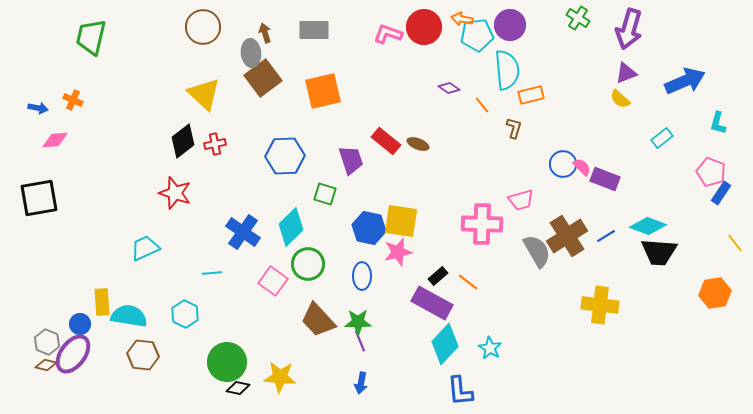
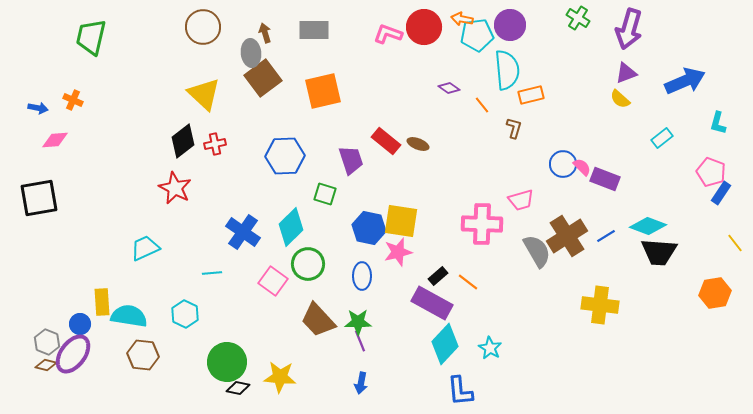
red star at (175, 193): moved 5 px up; rotated 8 degrees clockwise
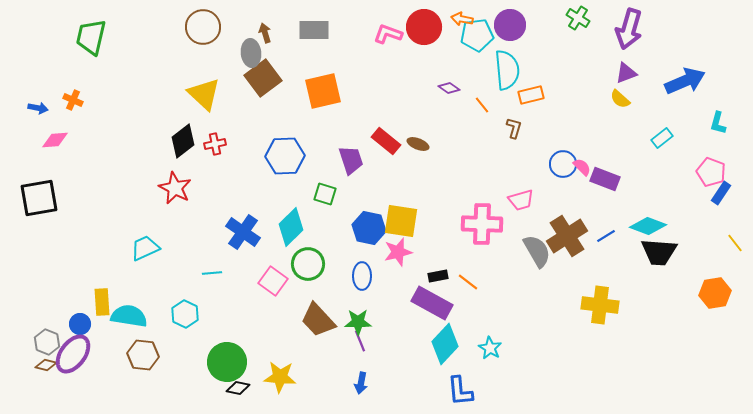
black rectangle at (438, 276): rotated 30 degrees clockwise
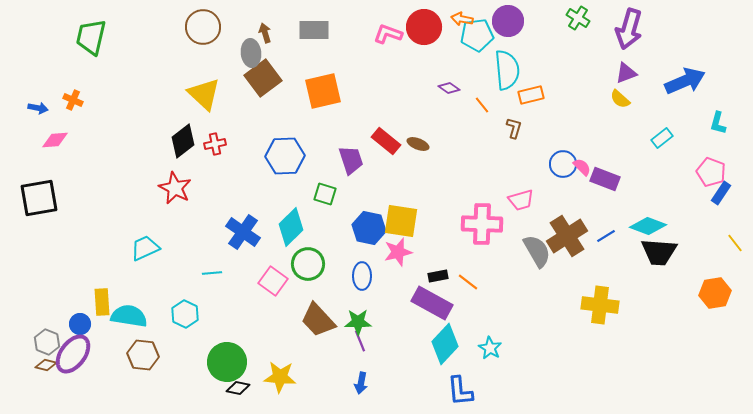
purple circle at (510, 25): moved 2 px left, 4 px up
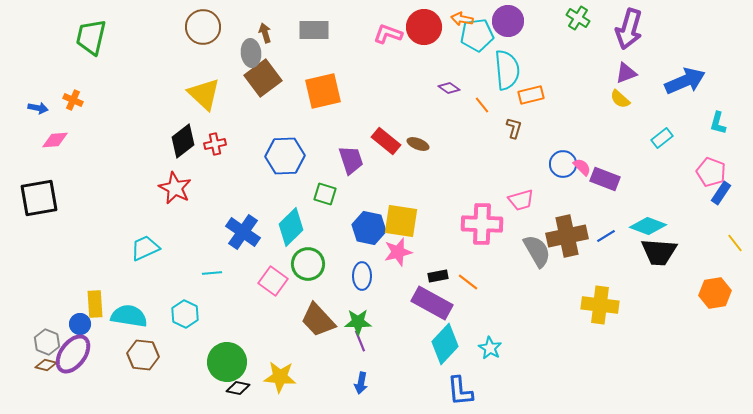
brown cross at (567, 236): rotated 21 degrees clockwise
yellow rectangle at (102, 302): moved 7 px left, 2 px down
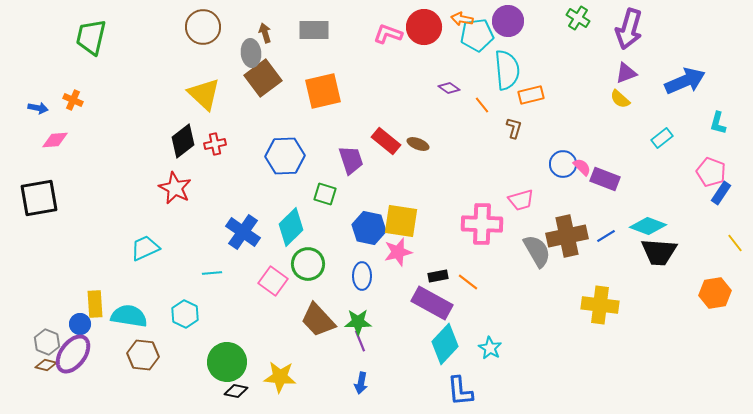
black diamond at (238, 388): moved 2 px left, 3 px down
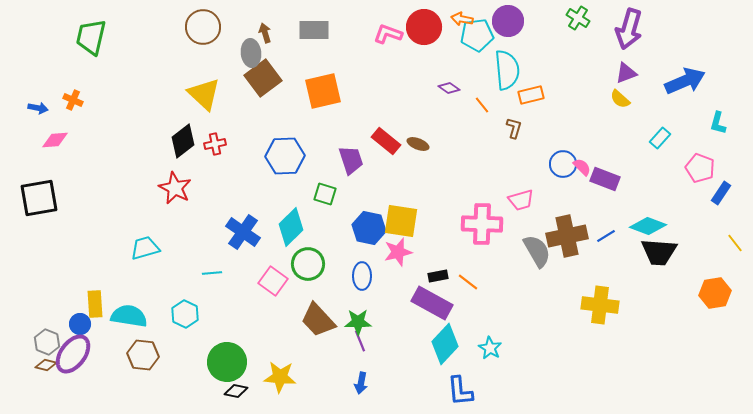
cyan rectangle at (662, 138): moved 2 px left; rotated 10 degrees counterclockwise
pink pentagon at (711, 172): moved 11 px left, 4 px up
cyan trapezoid at (145, 248): rotated 8 degrees clockwise
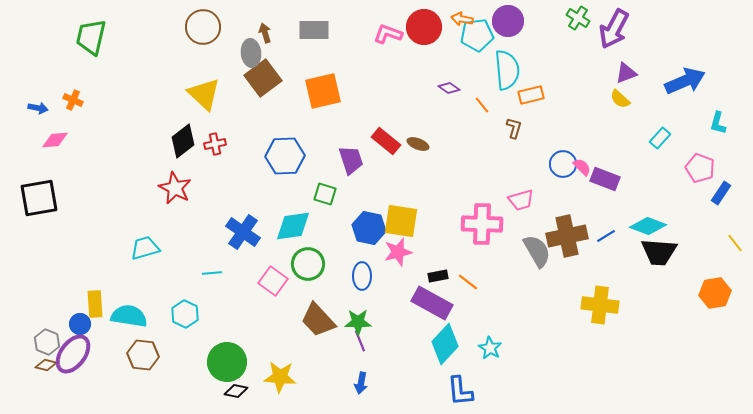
purple arrow at (629, 29): moved 15 px left; rotated 12 degrees clockwise
cyan diamond at (291, 227): moved 2 px right, 1 px up; rotated 36 degrees clockwise
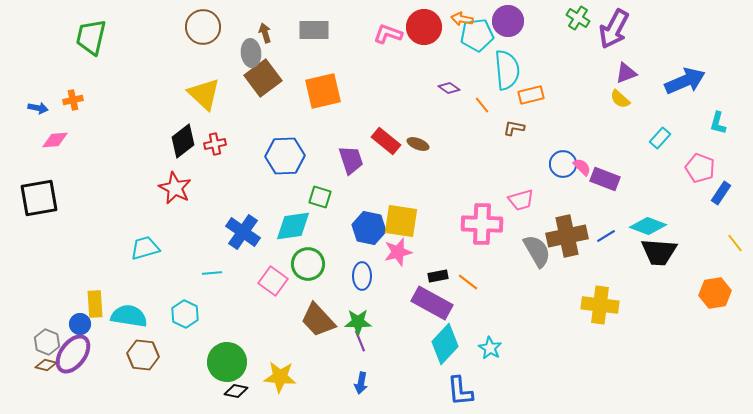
orange cross at (73, 100): rotated 36 degrees counterclockwise
brown L-shape at (514, 128): rotated 95 degrees counterclockwise
green square at (325, 194): moved 5 px left, 3 px down
